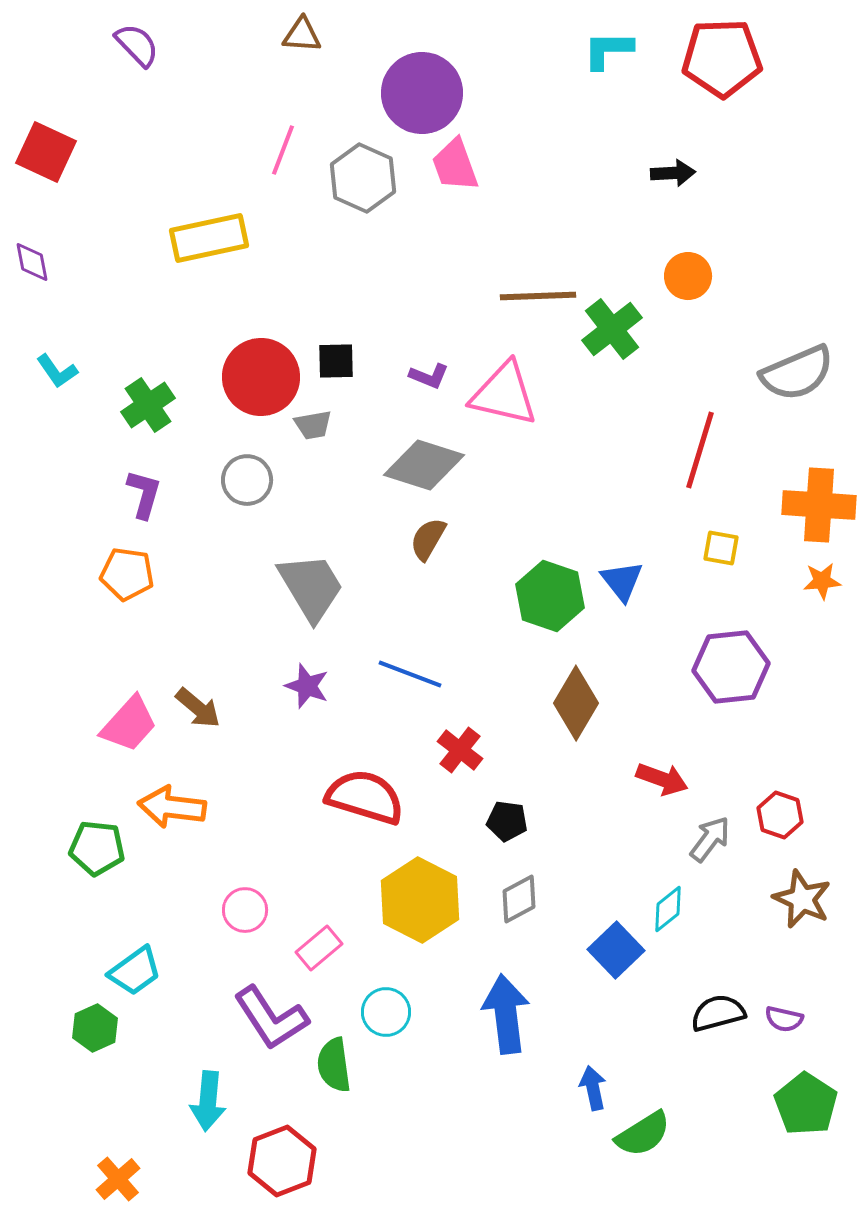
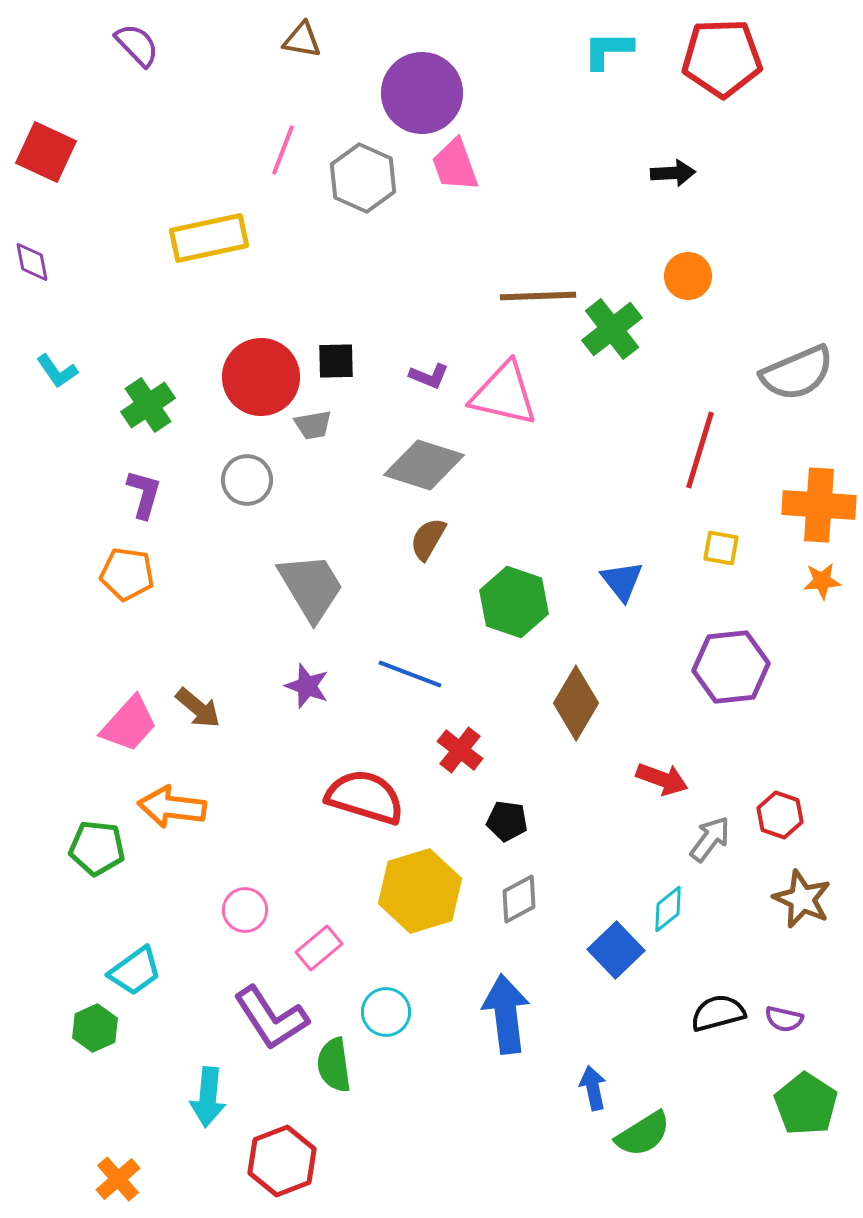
brown triangle at (302, 35): moved 5 px down; rotated 6 degrees clockwise
green hexagon at (550, 596): moved 36 px left, 6 px down
yellow hexagon at (420, 900): moved 9 px up; rotated 16 degrees clockwise
cyan arrow at (208, 1101): moved 4 px up
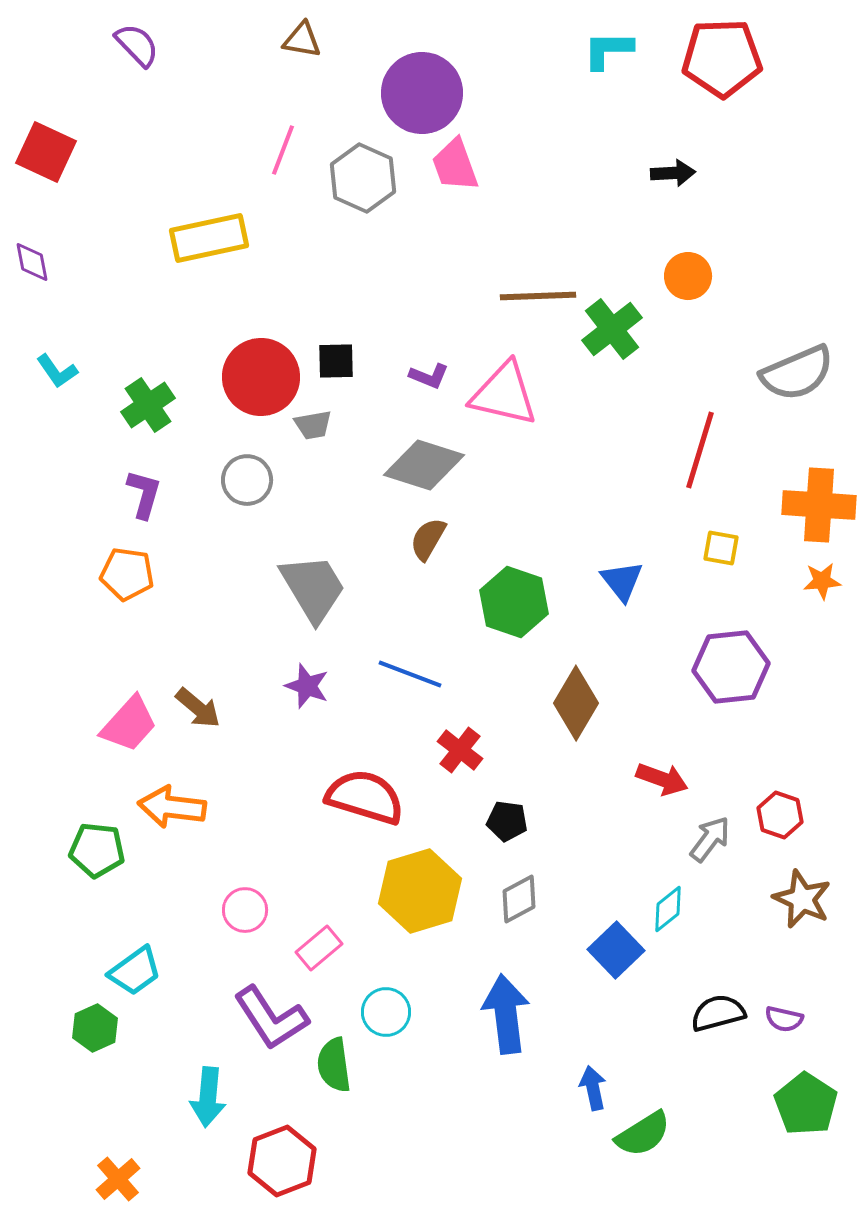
gray trapezoid at (311, 587): moved 2 px right, 1 px down
green pentagon at (97, 848): moved 2 px down
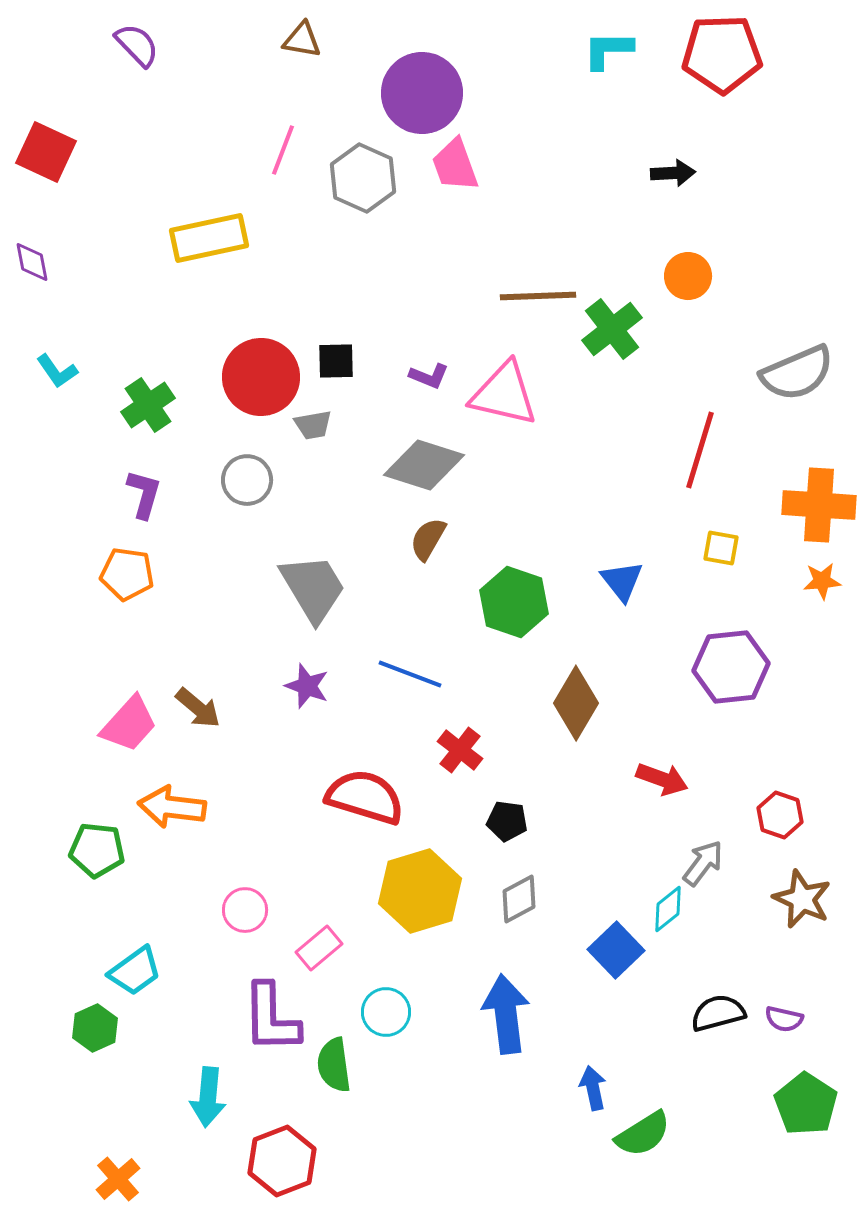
red pentagon at (722, 58): moved 4 px up
gray arrow at (710, 839): moved 7 px left, 24 px down
purple L-shape at (271, 1018): rotated 32 degrees clockwise
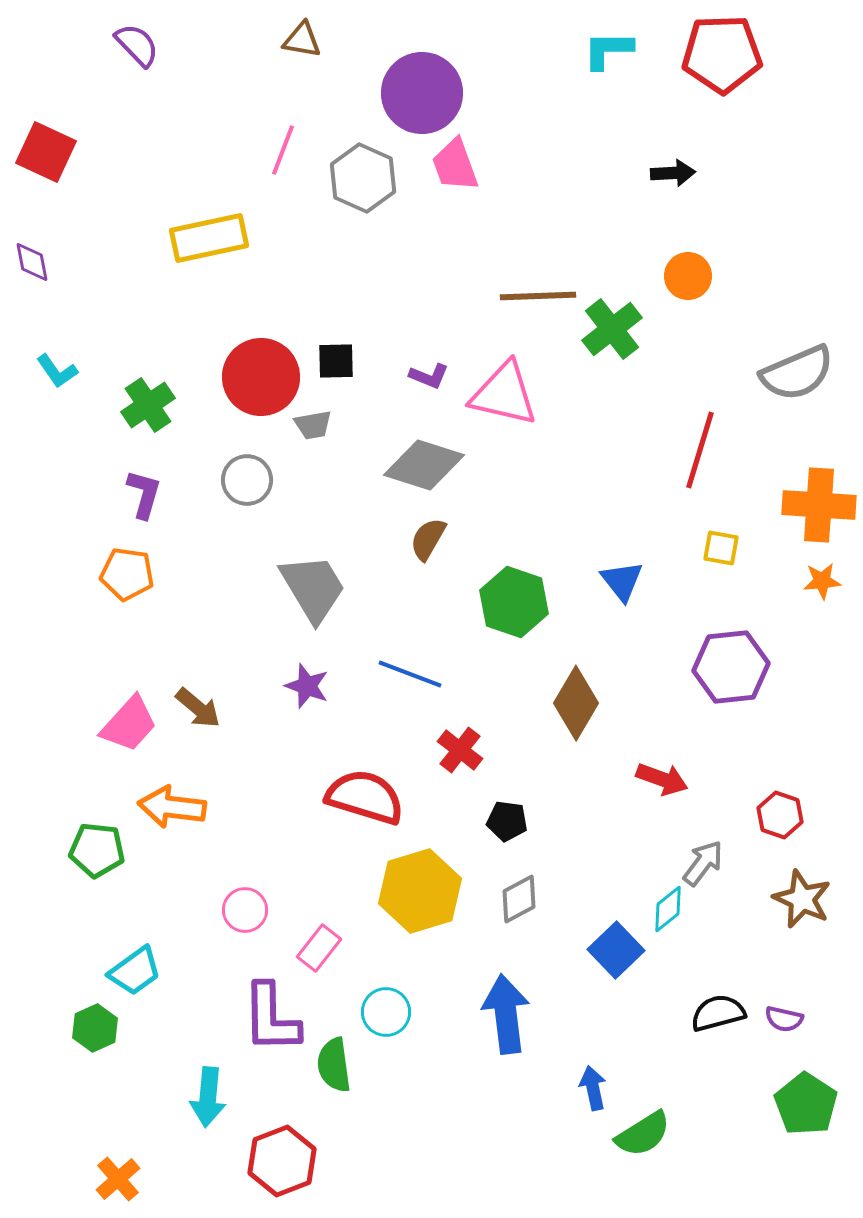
pink rectangle at (319, 948): rotated 12 degrees counterclockwise
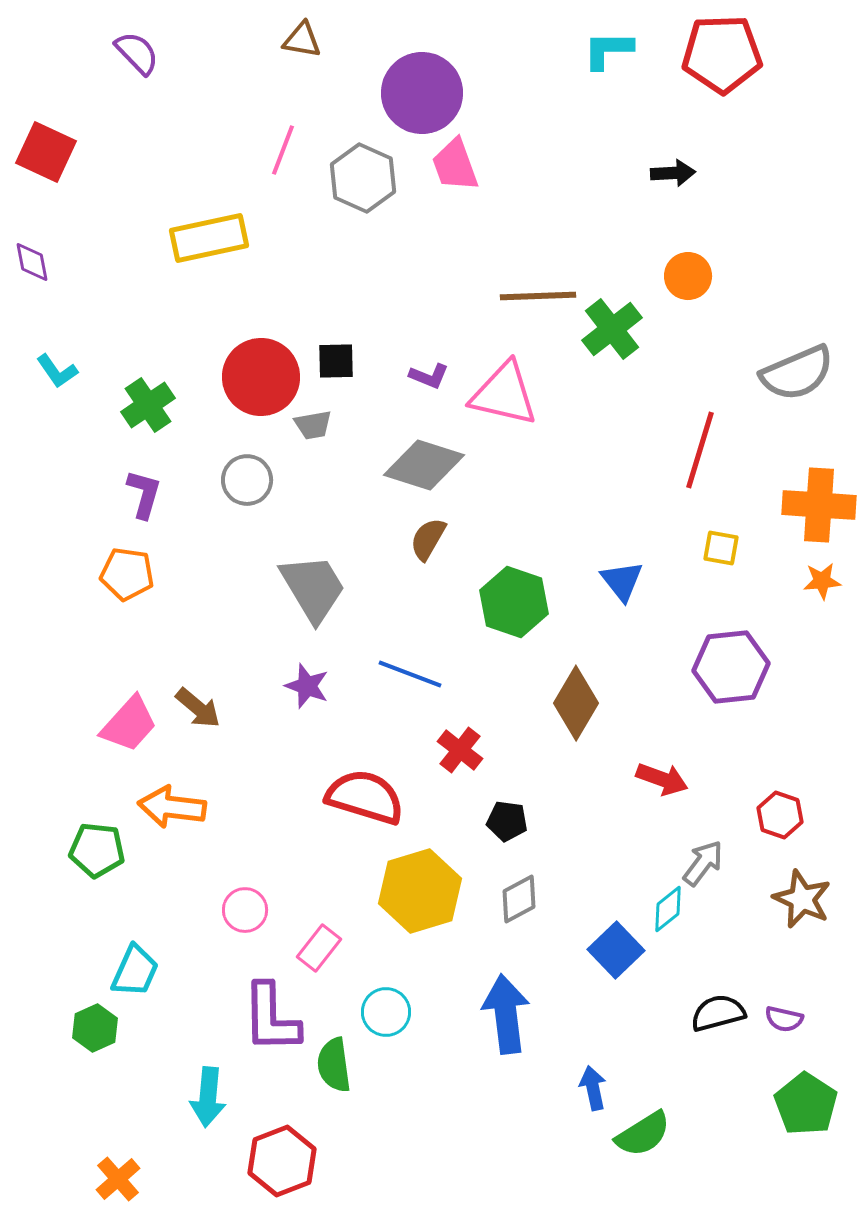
purple semicircle at (137, 45): moved 8 px down
cyan trapezoid at (135, 971): rotated 30 degrees counterclockwise
